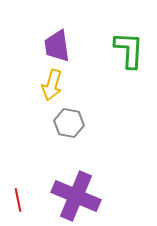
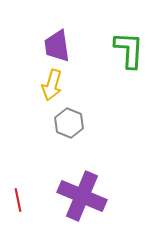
gray hexagon: rotated 12 degrees clockwise
purple cross: moved 6 px right
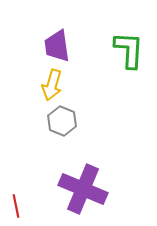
gray hexagon: moved 7 px left, 2 px up
purple cross: moved 1 px right, 7 px up
red line: moved 2 px left, 6 px down
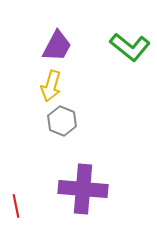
purple trapezoid: rotated 144 degrees counterclockwise
green L-shape: moved 1 px right, 3 px up; rotated 126 degrees clockwise
yellow arrow: moved 1 px left, 1 px down
purple cross: rotated 18 degrees counterclockwise
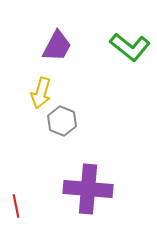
yellow arrow: moved 10 px left, 7 px down
purple cross: moved 5 px right
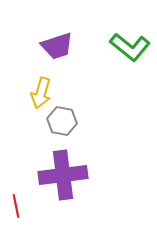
purple trapezoid: rotated 44 degrees clockwise
gray hexagon: rotated 12 degrees counterclockwise
purple cross: moved 25 px left, 14 px up; rotated 12 degrees counterclockwise
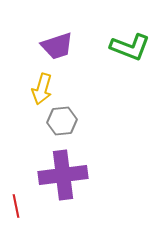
green L-shape: rotated 18 degrees counterclockwise
yellow arrow: moved 1 px right, 4 px up
gray hexagon: rotated 16 degrees counterclockwise
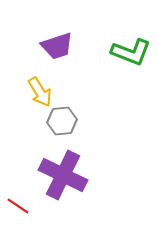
green L-shape: moved 1 px right, 5 px down
yellow arrow: moved 2 px left, 3 px down; rotated 48 degrees counterclockwise
purple cross: rotated 33 degrees clockwise
red line: moved 2 px right; rotated 45 degrees counterclockwise
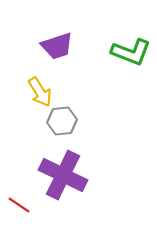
red line: moved 1 px right, 1 px up
